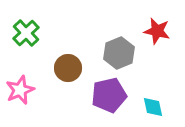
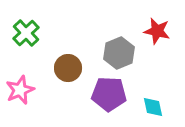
purple pentagon: moved 1 px up; rotated 16 degrees clockwise
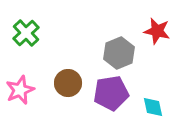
brown circle: moved 15 px down
purple pentagon: moved 2 px right, 1 px up; rotated 12 degrees counterclockwise
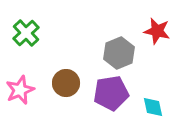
brown circle: moved 2 px left
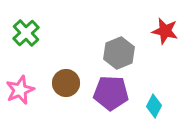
red star: moved 8 px right
purple pentagon: rotated 12 degrees clockwise
cyan diamond: moved 1 px right, 1 px up; rotated 40 degrees clockwise
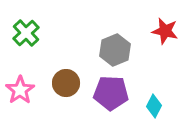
gray hexagon: moved 4 px left, 3 px up
pink star: rotated 12 degrees counterclockwise
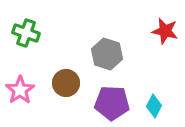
green cross: rotated 28 degrees counterclockwise
gray hexagon: moved 8 px left, 4 px down; rotated 20 degrees counterclockwise
purple pentagon: moved 1 px right, 10 px down
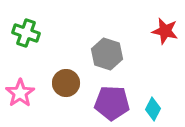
pink star: moved 3 px down
cyan diamond: moved 1 px left, 3 px down
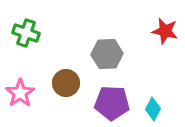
gray hexagon: rotated 20 degrees counterclockwise
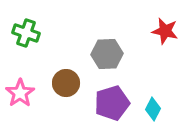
purple pentagon: rotated 20 degrees counterclockwise
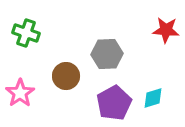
red star: moved 1 px right, 1 px up; rotated 8 degrees counterclockwise
brown circle: moved 7 px up
purple pentagon: moved 2 px right; rotated 12 degrees counterclockwise
cyan diamond: moved 11 px up; rotated 45 degrees clockwise
